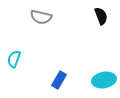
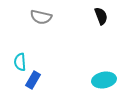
cyan semicircle: moved 6 px right, 3 px down; rotated 24 degrees counterclockwise
blue rectangle: moved 26 px left
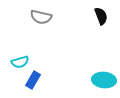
cyan semicircle: rotated 102 degrees counterclockwise
cyan ellipse: rotated 15 degrees clockwise
